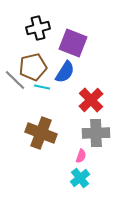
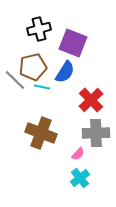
black cross: moved 1 px right, 1 px down
pink semicircle: moved 3 px left, 2 px up; rotated 24 degrees clockwise
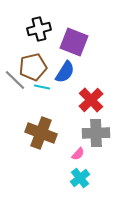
purple square: moved 1 px right, 1 px up
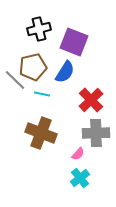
cyan line: moved 7 px down
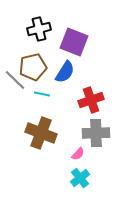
red cross: rotated 25 degrees clockwise
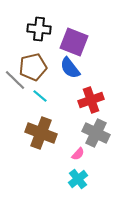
black cross: rotated 20 degrees clockwise
blue semicircle: moved 5 px right, 4 px up; rotated 110 degrees clockwise
cyan line: moved 2 px left, 2 px down; rotated 28 degrees clockwise
gray cross: rotated 28 degrees clockwise
cyan cross: moved 2 px left, 1 px down
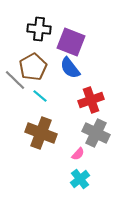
purple square: moved 3 px left
brown pentagon: rotated 16 degrees counterclockwise
cyan cross: moved 2 px right
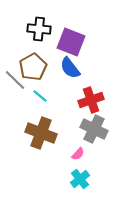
gray cross: moved 2 px left, 4 px up
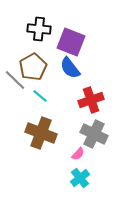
gray cross: moved 5 px down
cyan cross: moved 1 px up
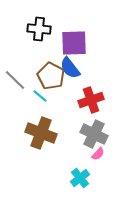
purple square: moved 3 px right, 1 px down; rotated 24 degrees counterclockwise
brown pentagon: moved 18 px right, 9 px down; rotated 16 degrees counterclockwise
pink semicircle: moved 20 px right
